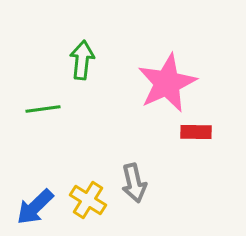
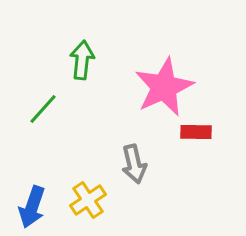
pink star: moved 3 px left, 4 px down
green line: rotated 40 degrees counterclockwise
gray arrow: moved 19 px up
yellow cross: rotated 24 degrees clockwise
blue arrow: moved 3 px left; rotated 27 degrees counterclockwise
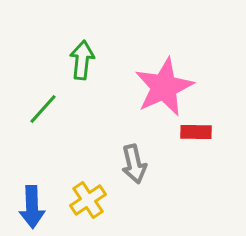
blue arrow: rotated 21 degrees counterclockwise
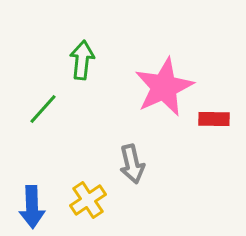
red rectangle: moved 18 px right, 13 px up
gray arrow: moved 2 px left
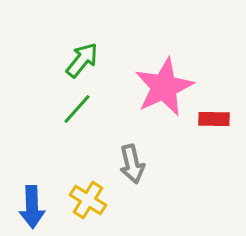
green arrow: rotated 33 degrees clockwise
green line: moved 34 px right
yellow cross: rotated 24 degrees counterclockwise
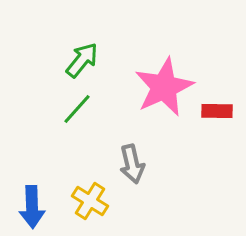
red rectangle: moved 3 px right, 8 px up
yellow cross: moved 2 px right, 1 px down
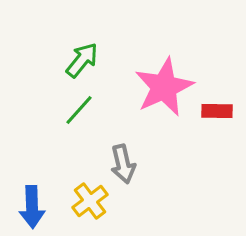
green line: moved 2 px right, 1 px down
gray arrow: moved 9 px left
yellow cross: rotated 21 degrees clockwise
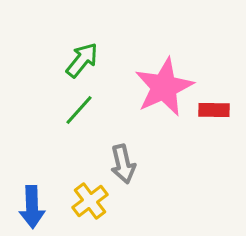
red rectangle: moved 3 px left, 1 px up
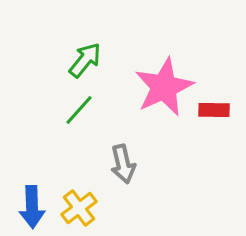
green arrow: moved 3 px right
yellow cross: moved 11 px left, 7 px down
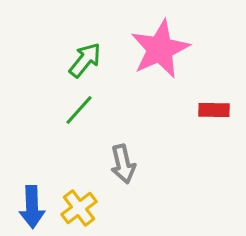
pink star: moved 4 px left, 38 px up
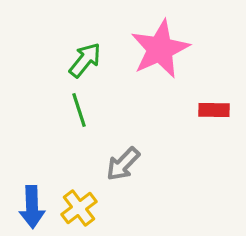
green line: rotated 60 degrees counterclockwise
gray arrow: rotated 57 degrees clockwise
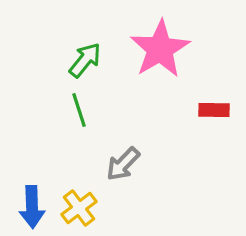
pink star: rotated 6 degrees counterclockwise
